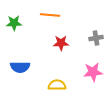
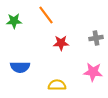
orange line: moved 4 px left; rotated 48 degrees clockwise
green star: moved 2 px up
pink star: rotated 12 degrees clockwise
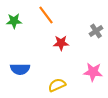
gray cross: moved 7 px up; rotated 24 degrees counterclockwise
blue semicircle: moved 2 px down
yellow semicircle: rotated 24 degrees counterclockwise
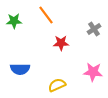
gray cross: moved 2 px left, 2 px up
